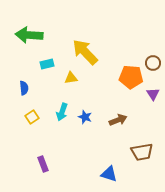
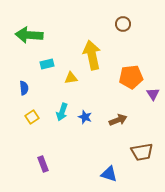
yellow arrow: moved 7 px right, 3 px down; rotated 32 degrees clockwise
brown circle: moved 30 px left, 39 px up
orange pentagon: rotated 10 degrees counterclockwise
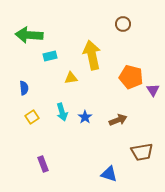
cyan rectangle: moved 3 px right, 8 px up
orange pentagon: rotated 20 degrees clockwise
purple triangle: moved 4 px up
cyan arrow: rotated 36 degrees counterclockwise
blue star: rotated 16 degrees clockwise
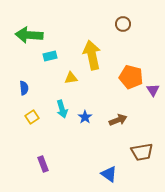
cyan arrow: moved 3 px up
blue triangle: rotated 18 degrees clockwise
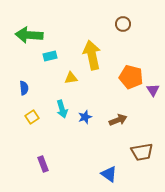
blue star: rotated 16 degrees clockwise
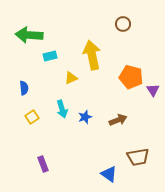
yellow triangle: rotated 16 degrees counterclockwise
brown trapezoid: moved 4 px left, 5 px down
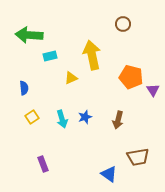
cyan arrow: moved 10 px down
brown arrow: rotated 126 degrees clockwise
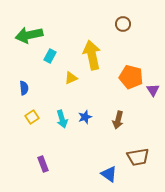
green arrow: rotated 16 degrees counterclockwise
cyan rectangle: rotated 48 degrees counterclockwise
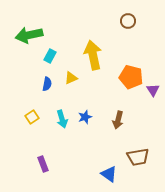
brown circle: moved 5 px right, 3 px up
yellow arrow: moved 1 px right
blue semicircle: moved 23 px right, 4 px up; rotated 16 degrees clockwise
